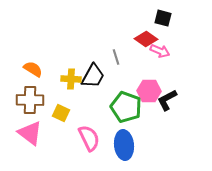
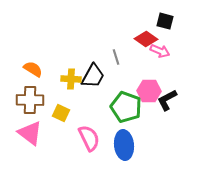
black square: moved 2 px right, 3 px down
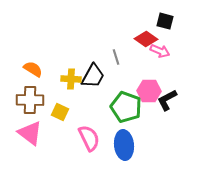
yellow square: moved 1 px left, 1 px up
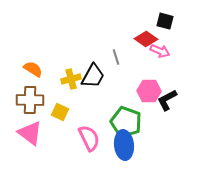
yellow cross: rotated 18 degrees counterclockwise
green pentagon: moved 15 px down
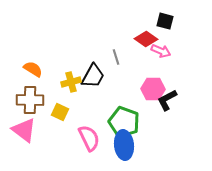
pink arrow: moved 1 px right
yellow cross: moved 3 px down
pink hexagon: moved 4 px right, 2 px up
green pentagon: moved 2 px left
pink triangle: moved 6 px left, 3 px up
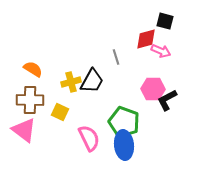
red diamond: rotated 50 degrees counterclockwise
black trapezoid: moved 1 px left, 5 px down
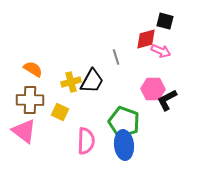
pink triangle: moved 1 px down
pink semicircle: moved 3 px left, 3 px down; rotated 28 degrees clockwise
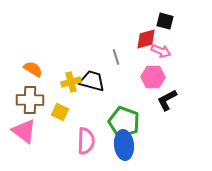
black trapezoid: rotated 104 degrees counterclockwise
pink hexagon: moved 12 px up
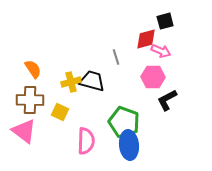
black square: rotated 30 degrees counterclockwise
orange semicircle: rotated 24 degrees clockwise
blue ellipse: moved 5 px right
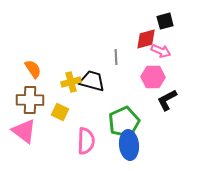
gray line: rotated 14 degrees clockwise
green pentagon: rotated 28 degrees clockwise
